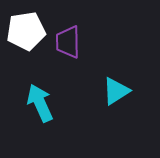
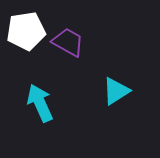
purple trapezoid: rotated 120 degrees clockwise
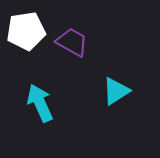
purple trapezoid: moved 4 px right
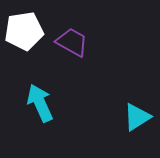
white pentagon: moved 2 px left
cyan triangle: moved 21 px right, 26 px down
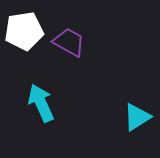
purple trapezoid: moved 3 px left
cyan arrow: moved 1 px right
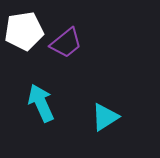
purple trapezoid: moved 3 px left, 1 px down; rotated 112 degrees clockwise
cyan triangle: moved 32 px left
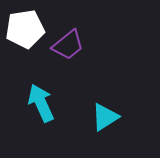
white pentagon: moved 1 px right, 2 px up
purple trapezoid: moved 2 px right, 2 px down
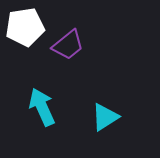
white pentagon: moved 2 px up
cyan arrow: moved 1 px right, 4 px down
